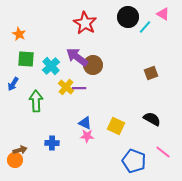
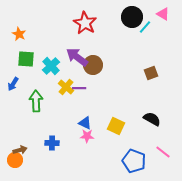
black circle: moved 4 px right
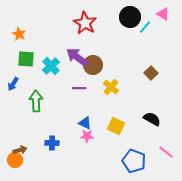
black circle: moved 2 px left
brown square: rotated 24 degrees counterclockwise
yellow cross: moved 45 px right
pink line: moved 3 px right
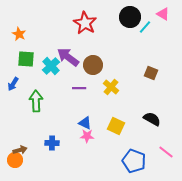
purple arrow: moved 9 px left
brown square: rotated 24 degrees counterclockwise
